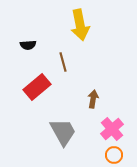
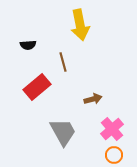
brown arrow: rotated 66 degrees clockwise
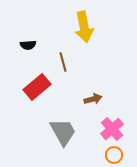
yellow arrow: moved 4 px right, 2 px down
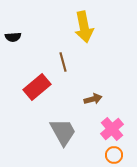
black semicircle: moved 15 px left, 8 px up
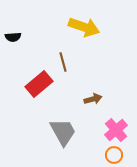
yellow arrow: rotated 60 degrees counterclockwise
red rectangle: moved 2 px right, 3 px up
pink cross: moved 4 px right, 1 px down
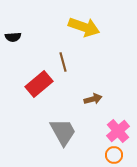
pink cross: moved 2 px right, 1 px down
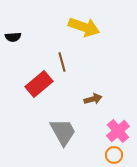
brown line: moved 1 px left
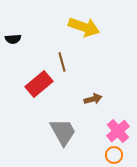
black semicircle: moved 2 px down
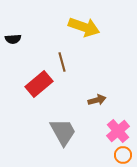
brown arrow: moved 4 px right, 1 px down
orange circle: moved 9 px right
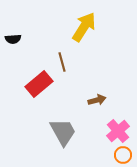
yellow arrow: rotated 76 degrees counterclockwise
